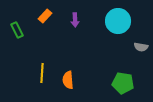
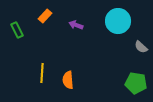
purple arrow: moved 1 px right, 5 px down; rotated 112 degrees clockwise
gray semicircle: rotated 32 degrees clockwise
green pentagon: moved 13 px right
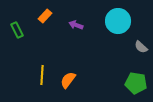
yellow line: moved 2 px down
orange semicircle: rotated 42 degrees clockwise
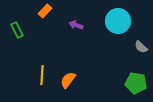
orange rectangle: moved 5 px up
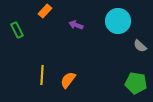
gray semicircle: moved 1 px left, 1 px up
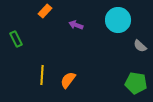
cyan circle: moved 1 px up
green rectangle: moved 1 px left, 9 px down
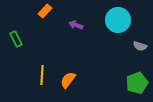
gray semicircle: rotated 24 degrees counterclockwise
green pentagon: moved 1 px right; rotated 30 degrees counterclockwise
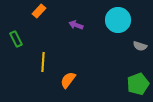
orange rectangle: moved 6 px left
yellow line: moved 1 px right, 13 px up
green pentagon: moved 1 px right, 1 px down
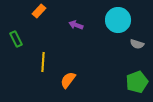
gray semicircle: moved 3 px left, 2 px up
green pentagon: moved 1 px left, 2 px up
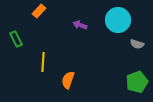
purple arrow: moved 4 px right
orange semicircle: rotated 18 degrees counterclockwise
